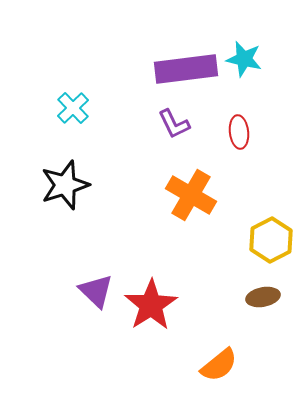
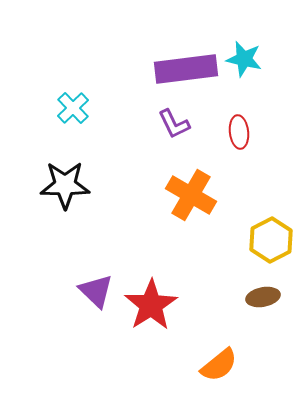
black star: rotated 18 degrees clockwise
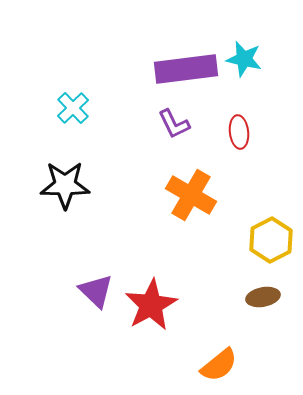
red star: rotated 4 degrees clockwise
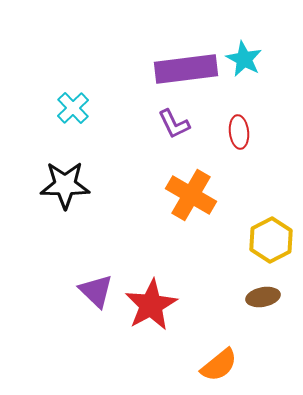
cyan star: rotated 15 degrees clockwise
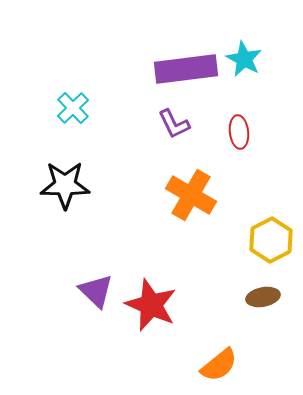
red star: rotated 20 degrees counterclockwise
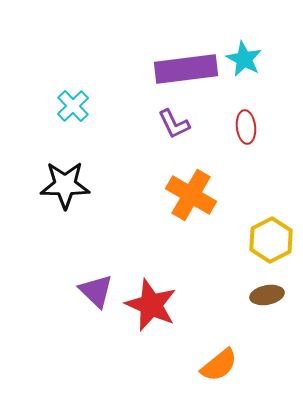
cyan cross: moved 2 px up
red ellipse: moved 7 px right, 5 px up
brown ellipse: moved 4 px right, 2 px up
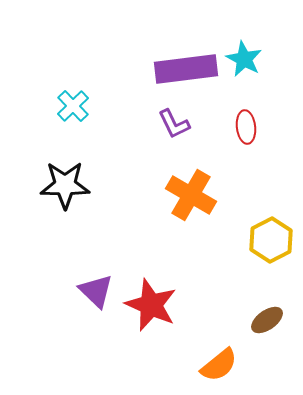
brown ellipse: moved 25 px down; rotated 24 degrees counterclockwise
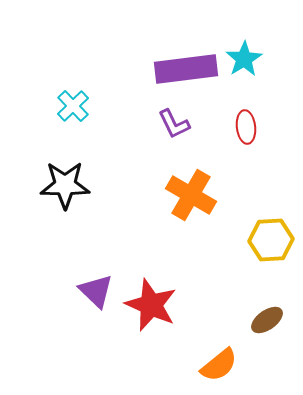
cyan star: rotated 12 degrees clockwise
yellow hexagon: rotated 24 degrees clockwise
